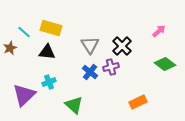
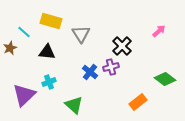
yellow rectangle: moved 7 px up
gray triangle: moved 9 px left, 11 px up
green diamond: moved 15 px down
orange rectangle: rotated 12 degrees counterclockwise
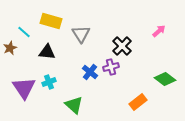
purple triangle: moved 7 px up; rotated 20 degrees counterclockwise
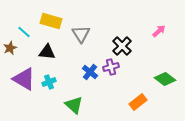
purple triangle: moved 9 px up; rotated 25 degrees counterclockwise
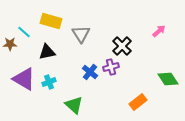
brown star: moved 4 px up; rotated 24 degrees clockwise
black triangle: rotated 18 degrees counterclockwise
green diamond: moved 3 px right; rotated 20 degrees clockwise
